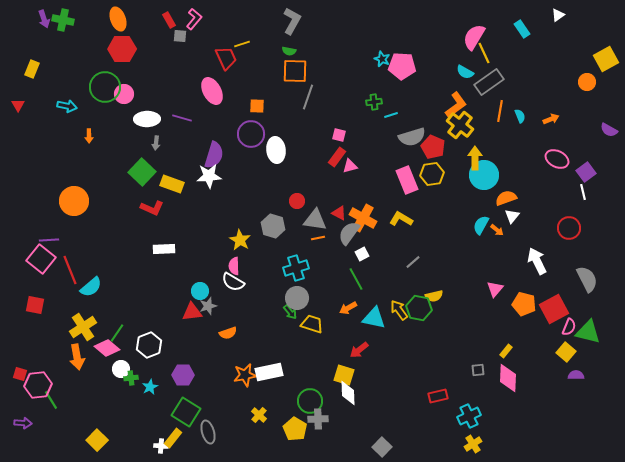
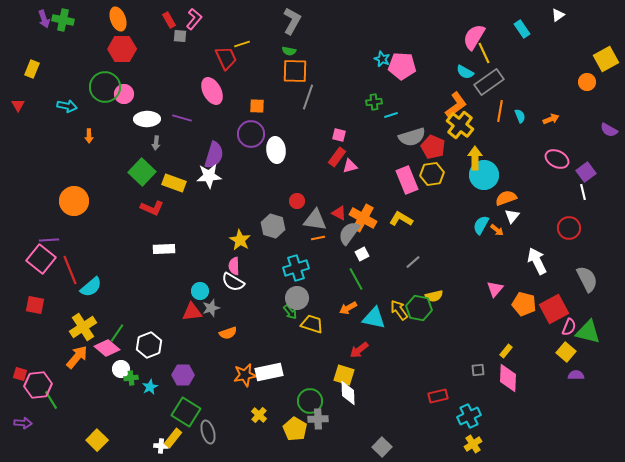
yellow rectangle at (172, 184): moved 2 px right, 1 px up
gray star at (208, 306): moved 3 px right, 2 px down
orange arrow at (77, 357): rotated 130 degrees counterclockwise
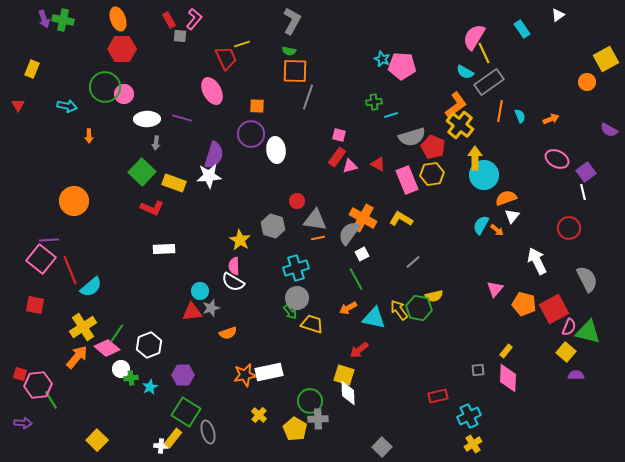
red triangle at (339, 213): moved 39 px right, 49 px up
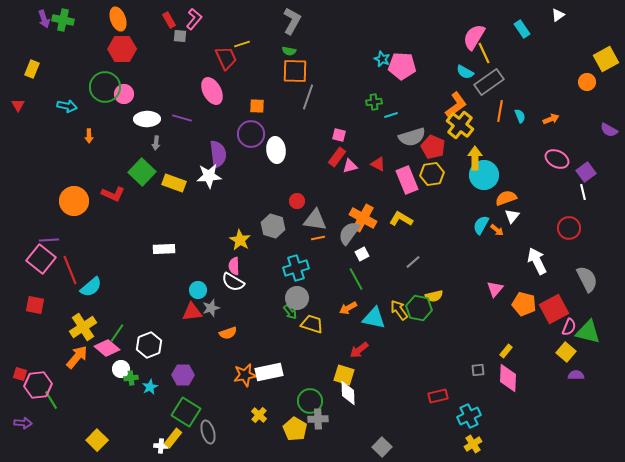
purple semicircle at (214, 155): moved 4 px right, 1 px up; rotated 24 degrees counterclockwise
red L-shape at (152, 208): moved 39 px left, 14 px up
cyan circle at (200, 291): moved 2 px left, 1 px up
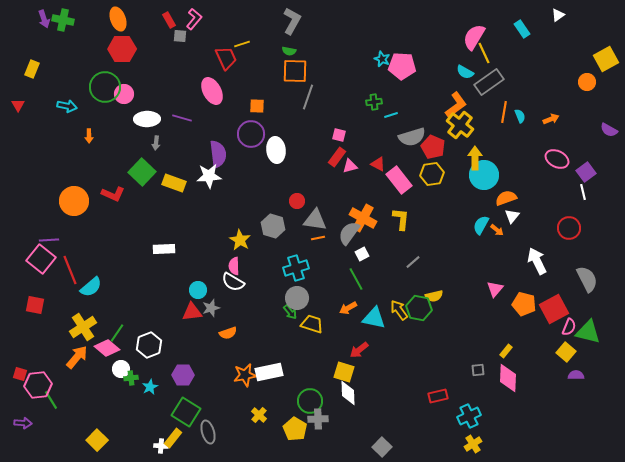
orange line at (500, 111): moved 4 px right, 1 px down
pink rectangle at (407, 180): moved 8 px left; rotated 16 degrees counterclockwise
yellow L-shape at (401, 219): rotated 65 degrees clockwise
yellow square at (344, 375): moved 3 px up
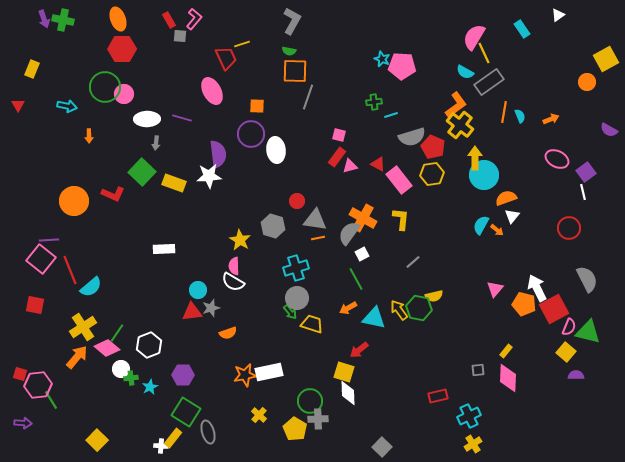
white arrow at (537, 261): moved 27 px down
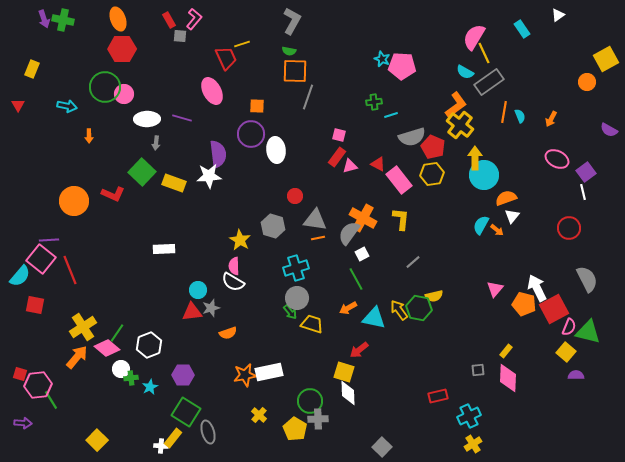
orange arrow at (551, 119): rotated 140 degrees clockwise
red circle at (297, 201): moved 2 px left, 5 px up
cyan semicircle at (91, 287): moved 71 px left, 11 px up; rotated 10 degrees counterclockwise
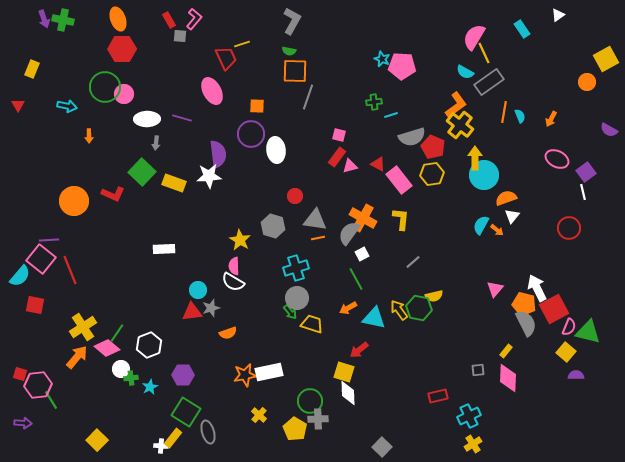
gray semicircle at (587, 279): moved 61 px left, 44 px down
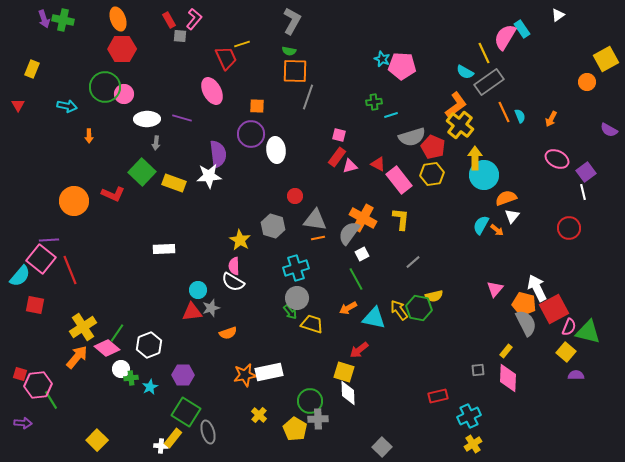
pink semicircle at (474, 37): moved 31 px right
orange line at (504, 112): rotated 35 degrees counterclockwise
